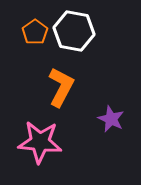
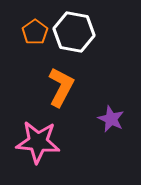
white hexagon: moved 1 px down
pink star: moved 2 px left
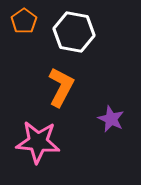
orange pentagon: moved 11 px left, 11 px up
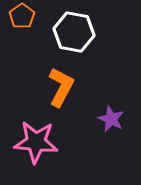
orange pentagon: moved 2 px left, 5 px up
pink star: moved 2 px left
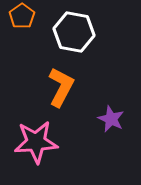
pink star: rotated 9 degrees counterclockwise
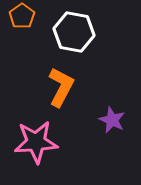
purple star: moved 1 px right, 1 px down
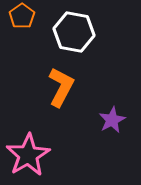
purple star: rotated 20 degrees clockwise
pink star: moved 8 px left, 13 px down; rotated 27 degrees counterclockwise
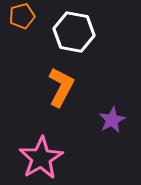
orange pentagon: rotated 20 degrees clockwise
pink star: moved 13 px right, 3 px down
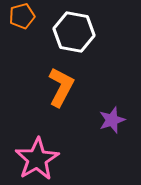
purple star: rotated 8 degrees clockwise
pink star: moved 4 px left, 1 px down
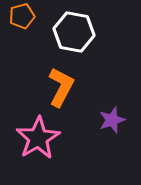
pink star: moved 1 px right, 21 px up
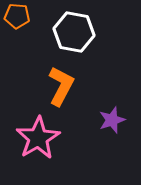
orange pentagon: moved 5 px left; rotated 20 degrees clockwise
orange L-shape: moved 1 px up
